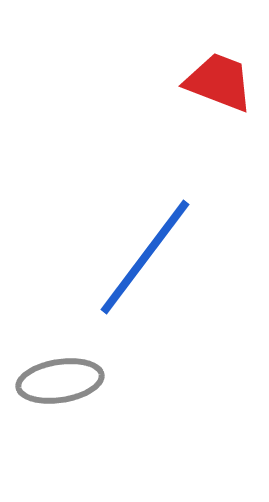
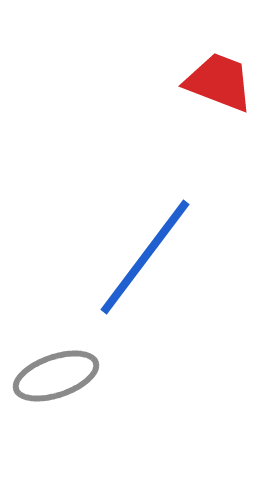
gray ellipse: moved 4 px left, 5 px up; rotated 10 degrees counterclockwise
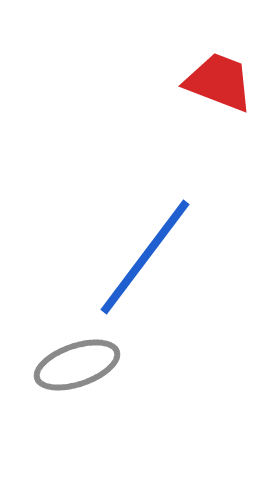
gray ellipse: moved 21 px right, 11 px up
